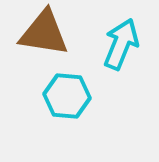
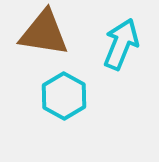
cyan hexagon: moved 3 px left; rotated 24 degrees clockwise
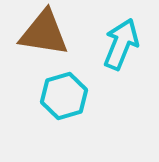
cyan hexagon: rotated 15 degrees clockwise
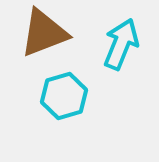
brown triangle: rotated 30 degrees counterclockwise
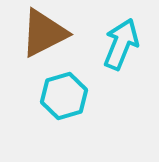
brown triangle: rotated 6 degrees counterclockwise
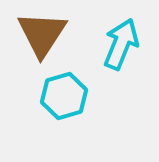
brown triangle: moved 2 px left, 1 px down; rotated 30 degrees counterclockwise
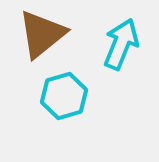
brown triangle: rotated 18 degrees clockwise
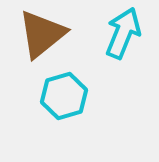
cyan arrow: moved 2 px right, 11 px up
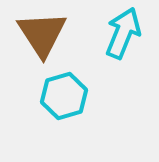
brown triangle: rotated 24 degrees counterclockwise
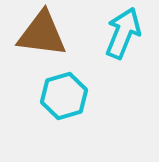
brown triangle: rotated 50 degrees counterclockwise
